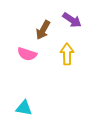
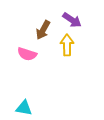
yellow arrow: moved 9 px up
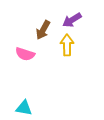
purple arrow: rotated 114 degrees clockwise
pink semicircle: moved 2 px left
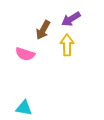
purple arrow: moved 1 px left, 1 px up
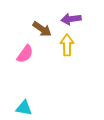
purple arrow: rotated 24 degrees clockwise
brown arrow: moved 1 px left, 1 px up; rotated 84 degrees counterclockwise
pink semicircle: rotated 72 degrees counterclockwise
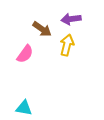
yellow arrow: rotated 15 degrees clockwise
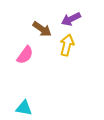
purple arrow: rotated 18 degrees counterclockwise
pink semicircle: moved 1 px down
